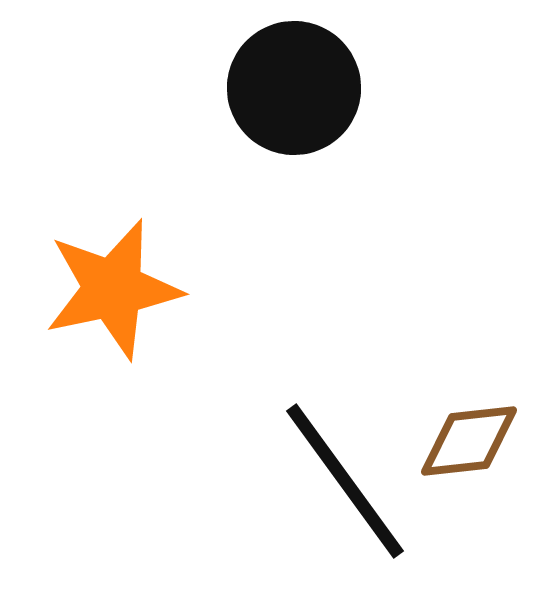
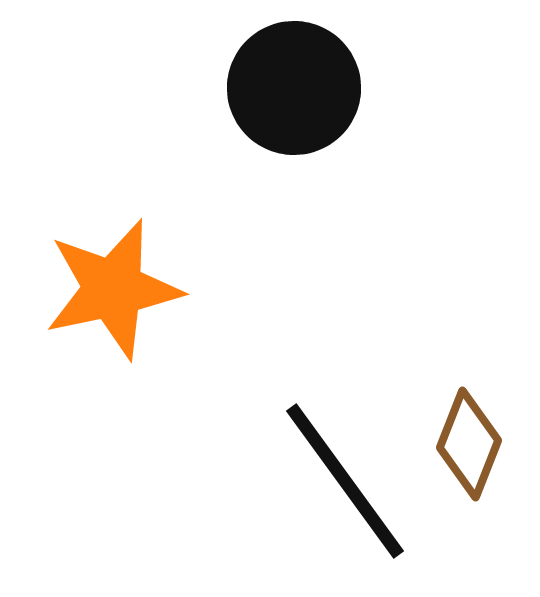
brown diamond: moved 3 px down; rotated 62 degrees counterclockwise
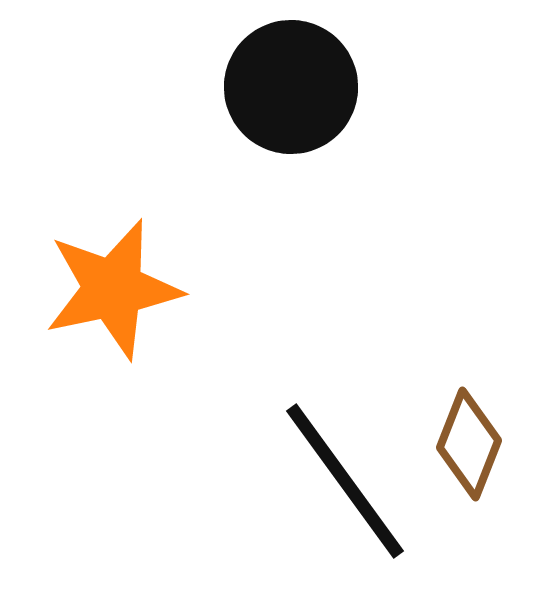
black circle: moved 3 px left, 1 px up
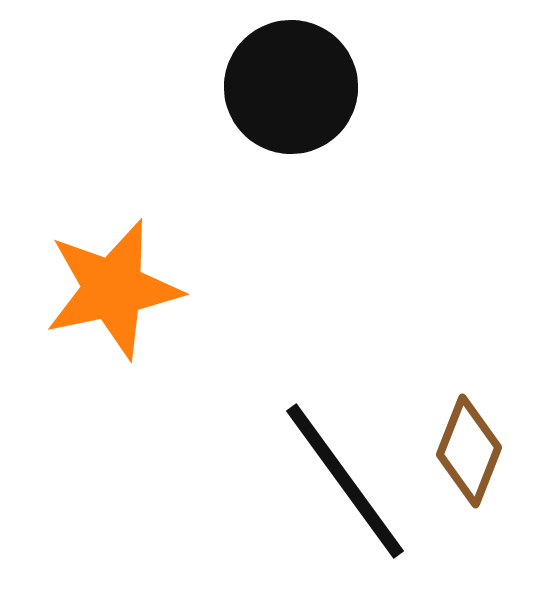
brown diamond: moved 7 px down
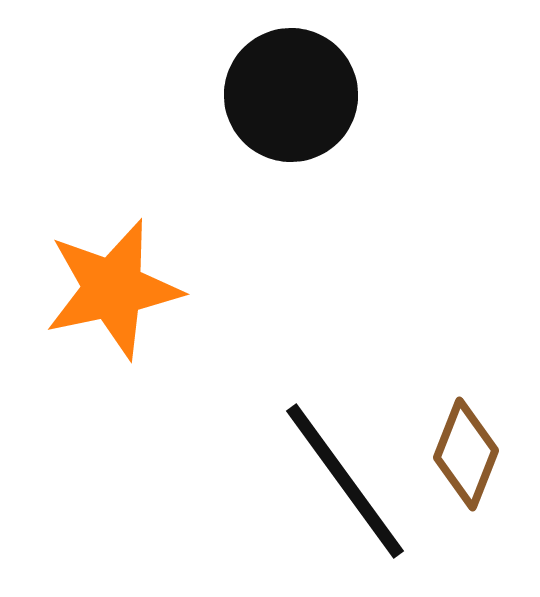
black circle: moved 8 px down
brown diamond: moved 3 px left, 3 px down
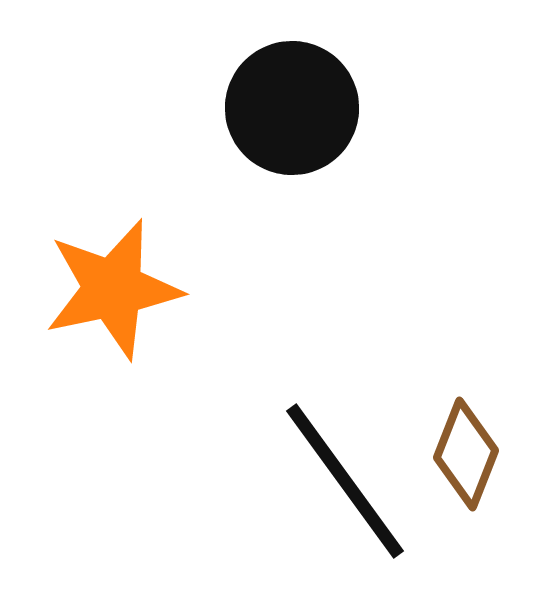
black circle: moved 1 px right, 13 px down
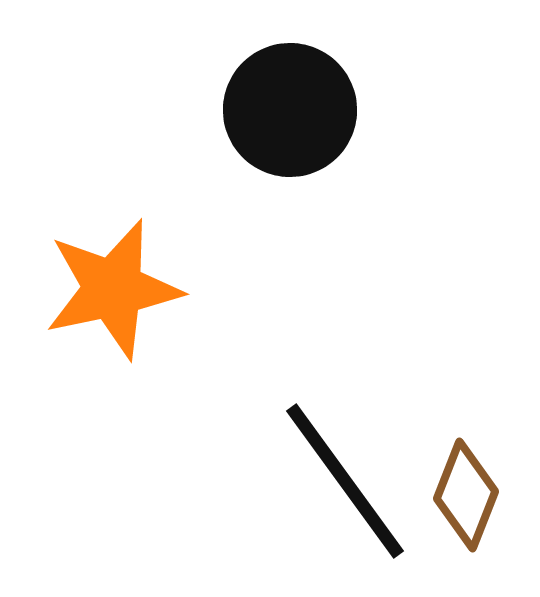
black circle: moved 2 px left, 2 px down
brown diamond: moved 41 px down
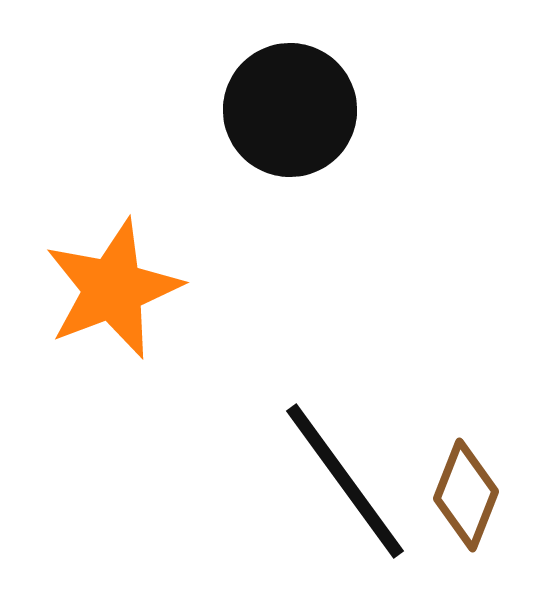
orange star: rotated 9 degrees counterclockwise
